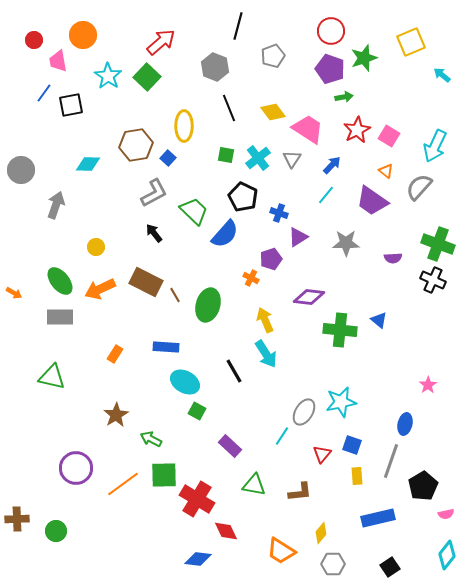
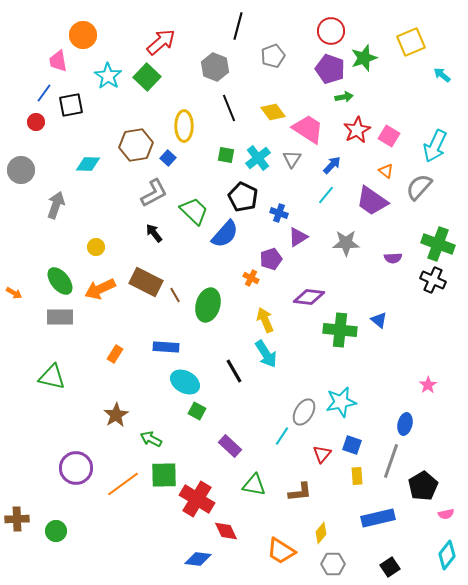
red circle at (34, 40): moved 2 px right, 82 px down
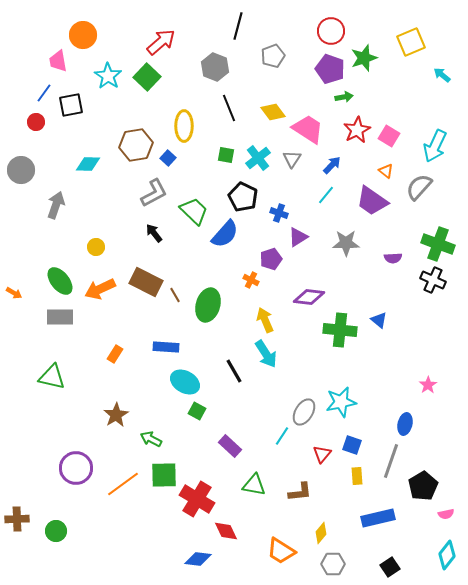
orange cross at (251, 278): moved 2 px down
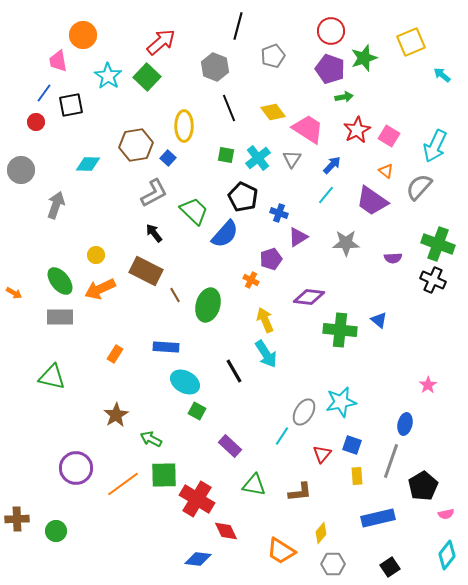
yellow circle at (96, 247): moved 8 px down
brown rectangle at (146, 282): moved 11 px up
